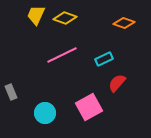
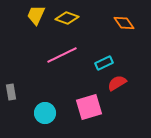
yellow diamond: moved 2 px right
orange diamond: rotated 35 degrees clockwise
cyan rectangle: moved 4 px down
red semicircle: rotated 18 degrees clockwise
gray rectangle: rotated 14 degrees clockwise
pink square: rotated 12 degrees clockwise
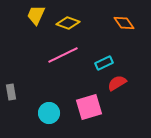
yellow diamond: moved 1 px right, 5 px down
pink line: moved 1 px right
cyan circle: moved 4 px right
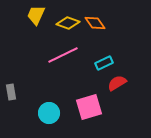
orange diamond: moved 29 px left
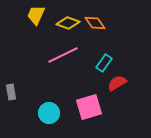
cyan rectangle: rotated 30 degrees counterclockwise
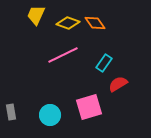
red semicircle: moved 1 px right, 1 px down
gray rectangle: moved 20 px down
cyan circle: moved 1 px right, 2 px down
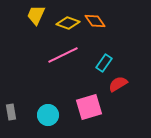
orange diamond: moved 2 px up
cyan circle: moved 2 px left
